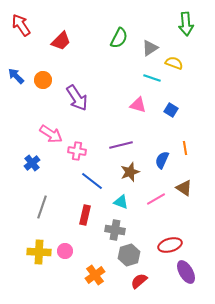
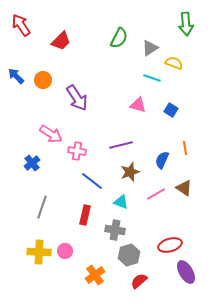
pink line: moved 5 px up
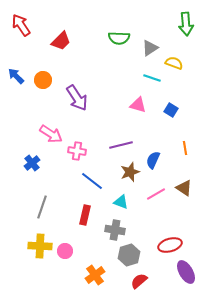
green semicircle: rotated 65 degrees clockwise
blue semicircle: moved 9 px left
yellow cross: moved 1 px right, 6 px up
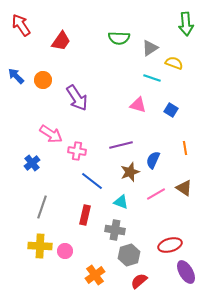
red trapezoid: rotated 10 degrees counterclockwise
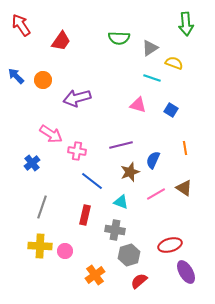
purple arrow: rotated 108 degrees clockwise
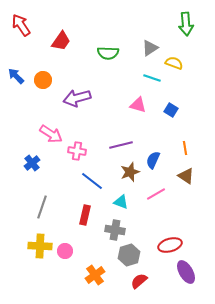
green semicircle: moved 11 px left, 15 px down
brown triangle: moved 2 px right, 12 px up
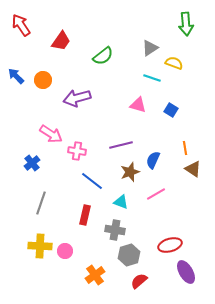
green semicircle: moved 5 px left, 3 px down; rotated 40 degrees counterclockwise
brown triangle: moved 7 px right, 7 px up
gray line: moved 1 px left, 4 px up
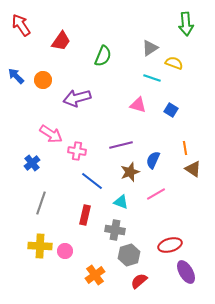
green semicircle: rotated 30 degrees counterclockwise
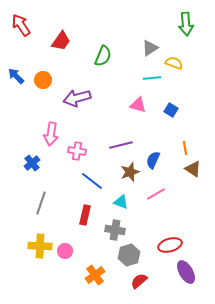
cyan line: rotated 24 degrees counterclockwise
pink arrow: rotated 65 degrees clockwise
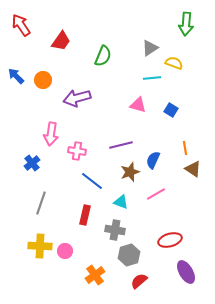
green arrow: rotated 10 degrees clockwise
red ellipse: moved 5 px up
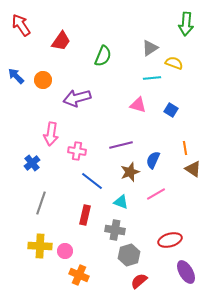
orange cross: moved 16 px left; rotated 30 degrees counterclockwise
